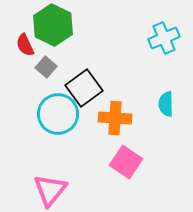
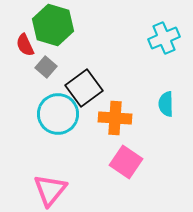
green hexagon: rotated 9 degrees counterclockwise
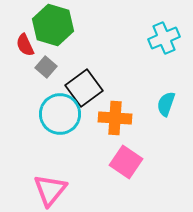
cyan semicircle: rotated 20 degrees clockwise
cyan circle: moved 2 px right
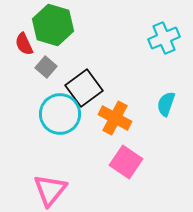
red semicircle: moved 1 px left, 1 px up
orange cross: rotated 24 degrees clockwise
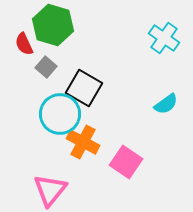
cyan cross: rotated 32 degrees counterclockwise
black square: rotated 24 degrees counterclockwise
cyan semicircle: rotated 145 degrees counterclockwise
orange cross: moved 32 px left, 24 px down
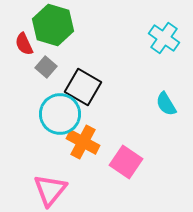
black square: moved 1 px left, 1 px up
cyan semicircle: rotated 95 degrees clockwise
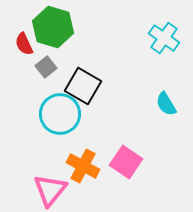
green hexagon: moved 2 px down
gray square: rotated 10 degrees clockwise
black square: moved 1 px up
orange cross: moved 24 px down
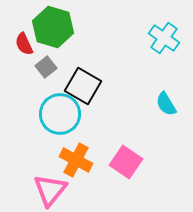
orange cross: moved 7 px left, 6 px up
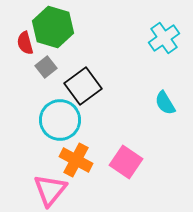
cyan cross: rotated 20 degrees clockwise
red semicircle: moved 1 px right, 1 px up; rotated 10 degrees clockwise
black square: rotated 24 degrees clockwise
cyan semicircle: moved 1 px left, 1 px up
cyan circle: moved 6 px down
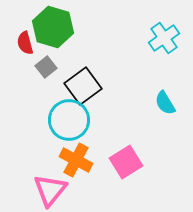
cyan circle: moved 9 px right
pink square: rotated 24 degrees clockwise
